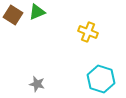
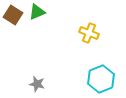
yellow cross: moved 1 px right, 1 px down
cyan hexagon: rotated 20 degrees clockwise
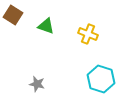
green triangle: moved 9 px right, 14 px down; rotated 42 degrees clockwise
yellow cross: moved 1 px left, 1 px down
cyan hexagon: rotated 20 degrees counterclockwise
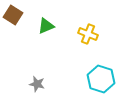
green triangle: rotated 42 degrees counterclockwise
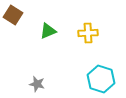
green triangle: moved 2 px right, 5 px down
yellow cross: moved 1 px up; rotated 24 degrees counterclockwise
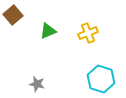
brown square: rotated 18 degrees clockwise
yellow cross: rotated 18 degrees counterclockwise
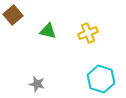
green triangle: rotated 36 degrees clockwise
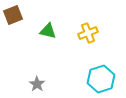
brown square: rotated 18 degrees clockwise
cyan hexagon: rotated 24 degrees clockwise
gray star: rotated 21 degrees clockwise
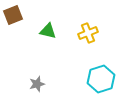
gray star: rotated 21 degrees clockwise
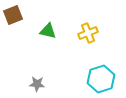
gray star: rotated 21 degrees clockwise
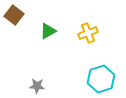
brown square: moved 1 px right; rotated 30 degrees counterclockwise
green triangle: rotated 42 degrees counterclockwise
gray star: moved 2 px down
